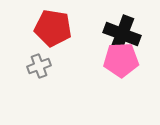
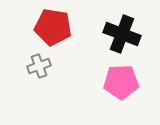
red pentagon: moved 1 px up
pink pentagon: moved 22 px down
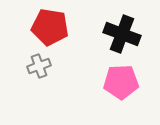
red pentagon: moved 3 px left
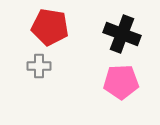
gray cross: rotated 20 degrees clockwise
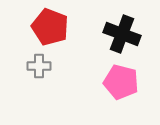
red pentagon: rotated 12 degrees clockwise
pink pentagon: rotated 16 degrees clockwise
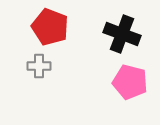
pink pentagon: moved 9 px right
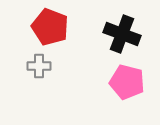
pink pentagon: moved 3 px left
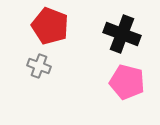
red pentagon: moved 1 px up
gray cross: rotated 20 degrees clockwise
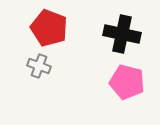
red pentagon: moved 1 px left, 2 px down
black cross: rotated 9 degrees counterclockwise
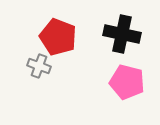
red pentagon: moved 9 px right, 9 px down
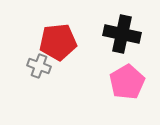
red pentagon: moved 5 px down; rotated 27 degrees counterclockwise
pink pentagon: rotated 28 degrees clockwise
